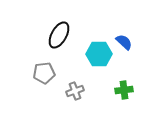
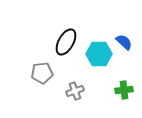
black ellipse: moved 7 px right, 7 px down
gray pentagon: moved 2 px left
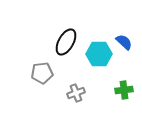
gray cross: moved 1 px right, 2 px down
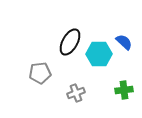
black ellipse: moved 4 px right
gray pentagon: moved 2 px left
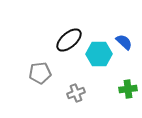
black ellipse: moved 1 px left, 2 px up; rotated 20 degrees clockwise
green cross: moved 4 px right, 1 px up
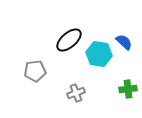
cyan hexagon: rotated 10 degrees clockwise
gray pentagon: moved 5 px left, 2 px up
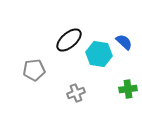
gray pentagon: moved 1 px left, 1 px up
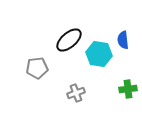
blue semicircle: moved 1 px left, 2 px up; rotated 138 degrees counterclockwise
gray pentagon: moved 3 px right, 2 px up
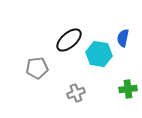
blue semicircle: moved 2 px up; rotated 18 degrees clockwise
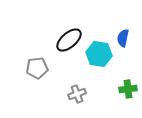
gray cross: moved 1 px right, 1 px down
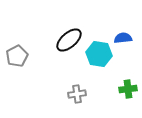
blue semicircle: rotated 72 degrees clockwise
gray pentagon: moved 20 px left, 12 px up; rotated 20 degrees counterclockwise
gray cross: rotated 12 degrees clockwise
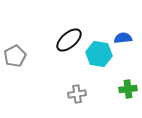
gray pentagon: moved 2 px left
